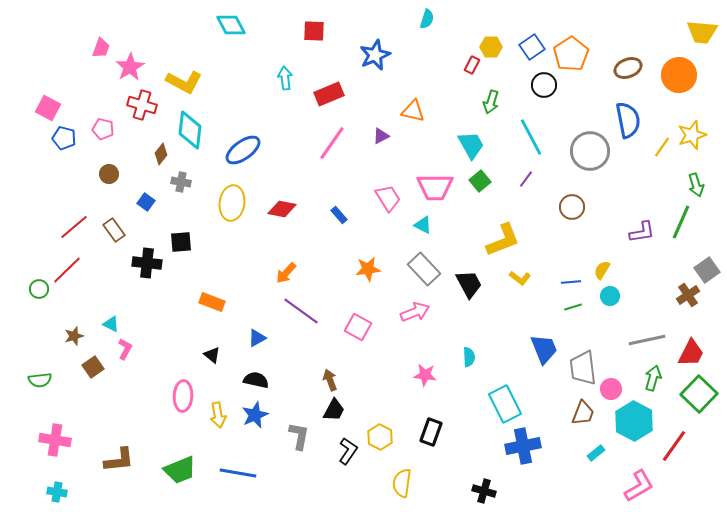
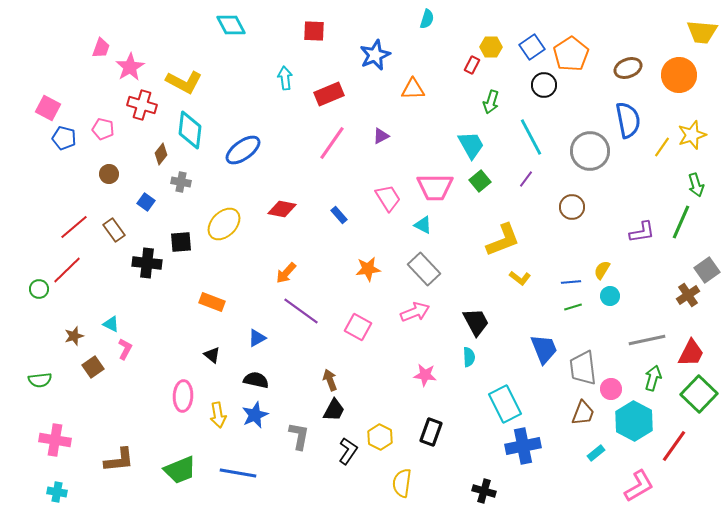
orange triangle at (413, 111): moved 22 px up; rotated 15 degrees counterclockwise
yellow ellipse at (232, 203): moved 8 px left, 21 px down; rotated 36 degrees clockwise
black trapezoid at (469, 284): moved 7 px right, 38 px down
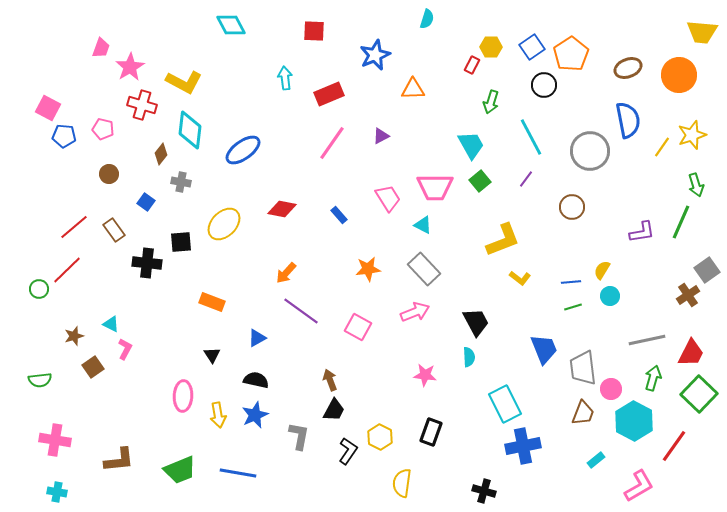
blue pentagon at (64, 138): moved 2 px up; rotated 10 degrees counterclockwise
black triangle at (212, 355): rotated 18 degrees clockwise
cyan rectangle at (596, 453): moved 7 px down
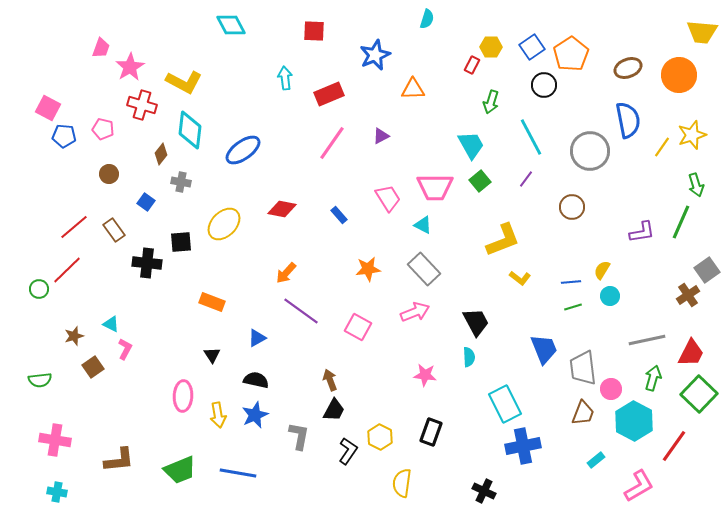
black cross at (484, 491): rotated 10 degrees clockwise
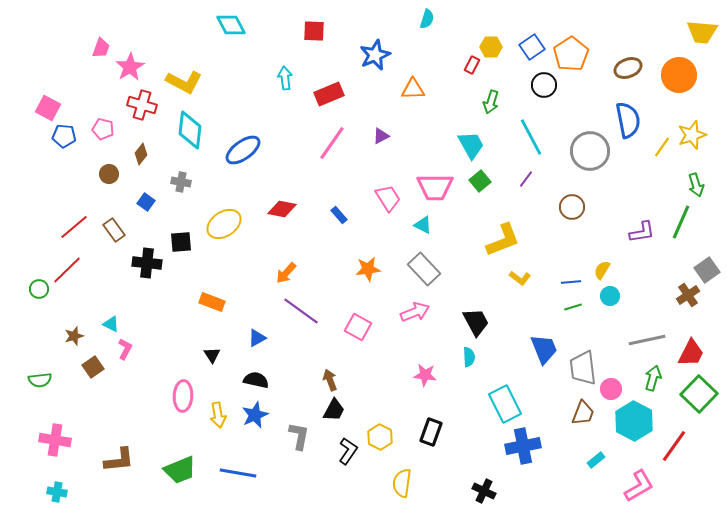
brown diamond at (161, 154): moved 20 px left
yellow ellipse at (224, 224): rotated 12 degrees clockwise
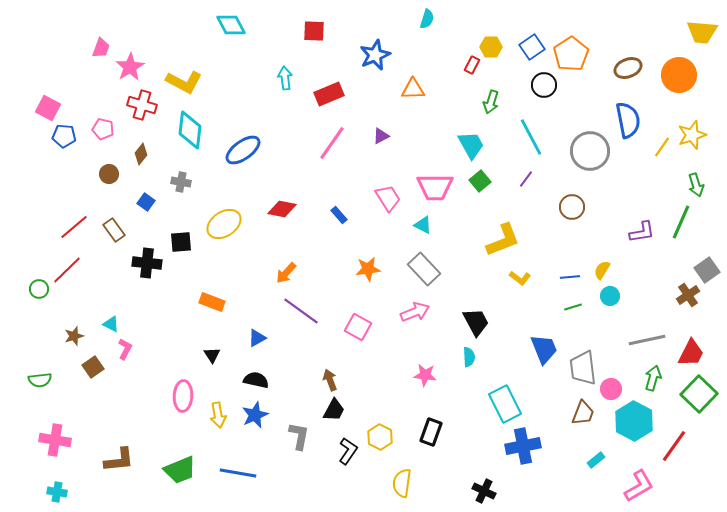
blue line at (571, 282): moved 1 px left, 5 px up
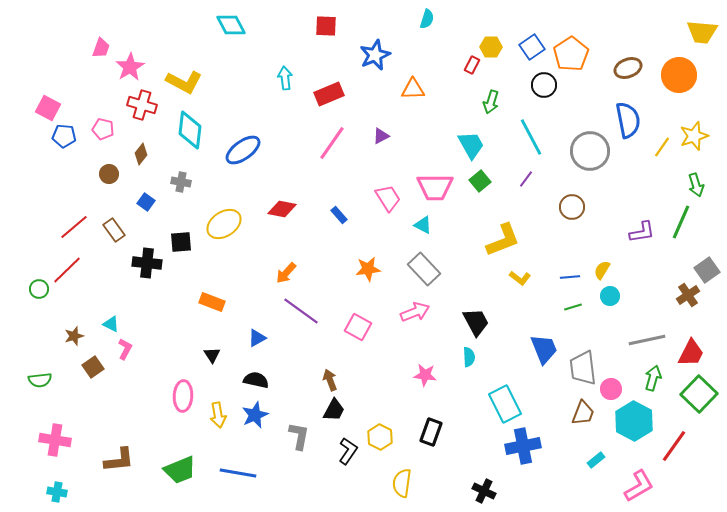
red square at (314, 31): moved 12 px right, 5 px up
yellow star at (692, 135): moved 2 px right, 1 px down
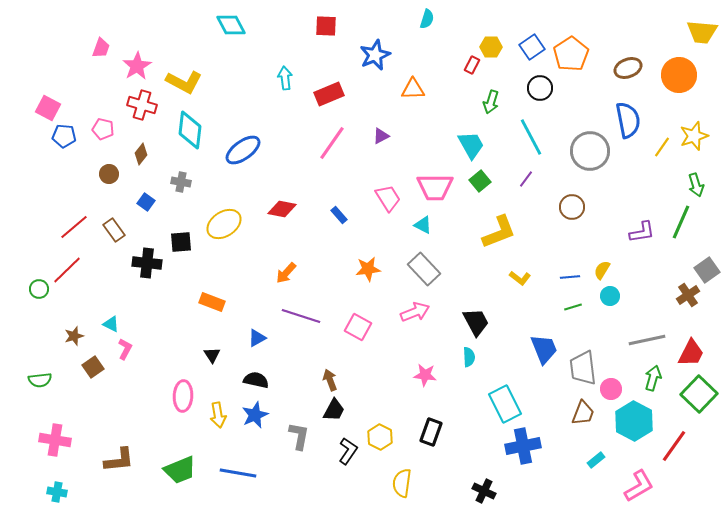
pink star at (130, 67): moved 7 px right, 1 px up
black circle at (544, 85): moved 4 px left, 3 px down
yellow L-shape at (503, 240): moved 4 px left, 8 px up
purple line at (301, 311): moved 5 px down; rotated 18 degrees counterclockwise
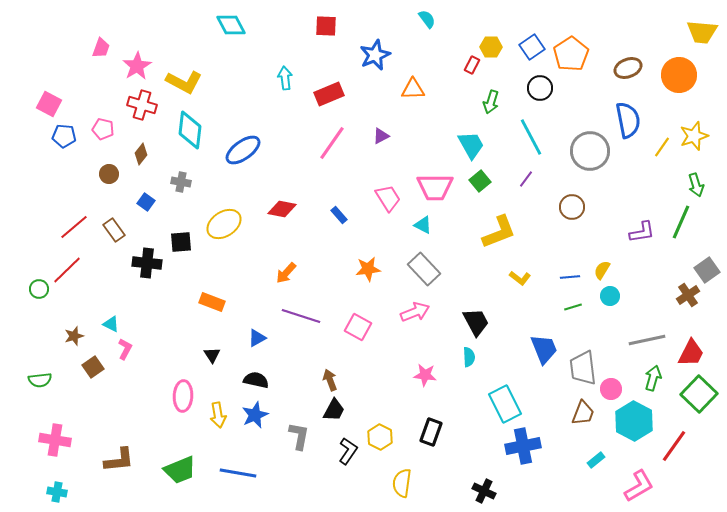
cyan semicircle at (427, 19): rotated 54 degrees counterclockwise
pink square at (48, 108): moved 1 px right, 4 px up
